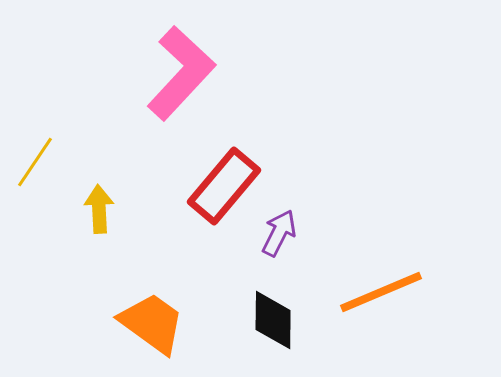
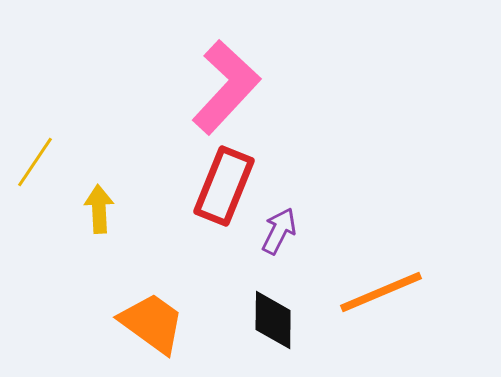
pink L-shape: moved 45 px right, 14 px down
red rectangle: rotated 18 degrees counterclockwise
purple arrow: moved 2 px up
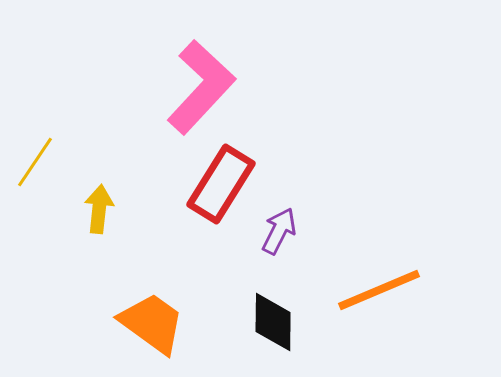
pink L-shape: moved 25 px left
red rectangle: moved 3 px left, 2 px up; rotated 10 degrees clockwise
yellow arrow: rotated 9 degrees clockwise
orange line: moved 2 px left, 2 px up
black diamond: moved 2 px down
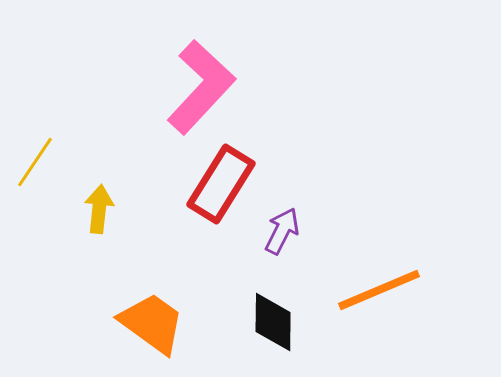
purple arrow: moved 3 px right
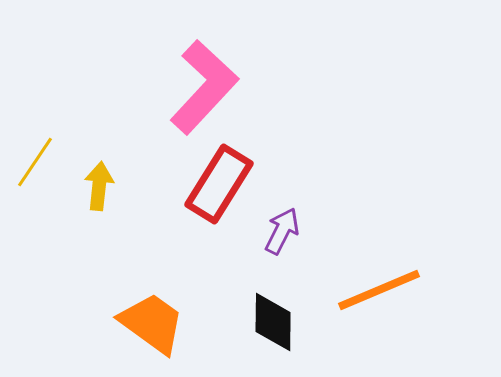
pink L-shape: moved 3 px right
red rectangle: moved 2 px left
yellow arrow: moved 23 px up
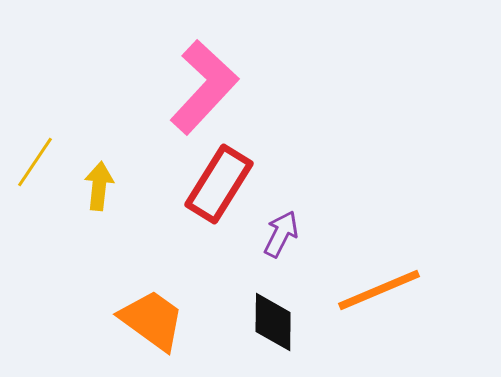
purple arrow: moved 1 px left, 3 px down
orange trapezoid: moved 3 px up
